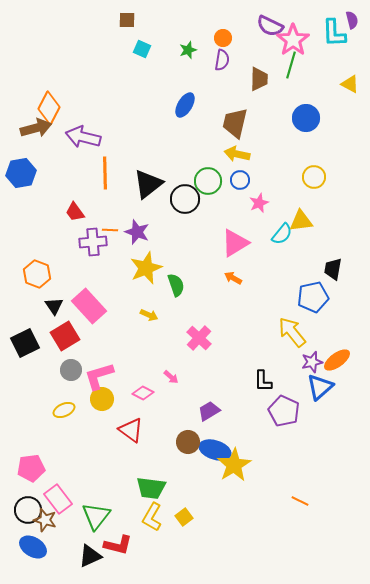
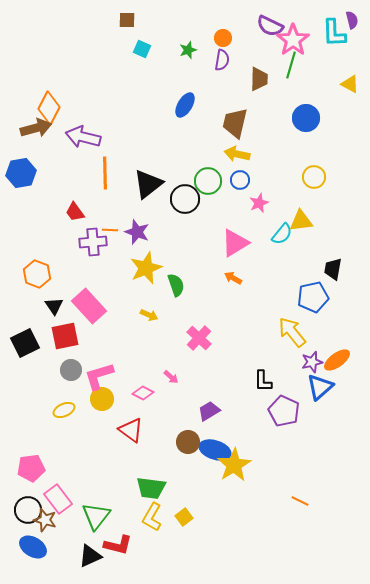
red square at (65, 336): rotated 20 degrees clockwise
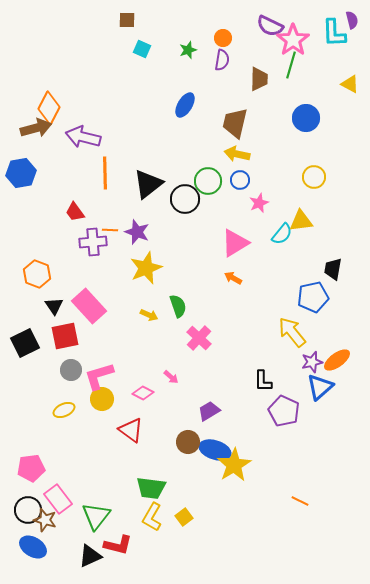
green semicircle at (176, 285): moved 2 px right, 21 px down
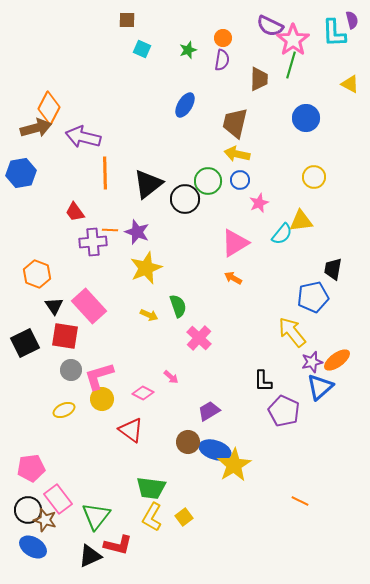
red square at (65, 336): rotated 20 degrees clockwise
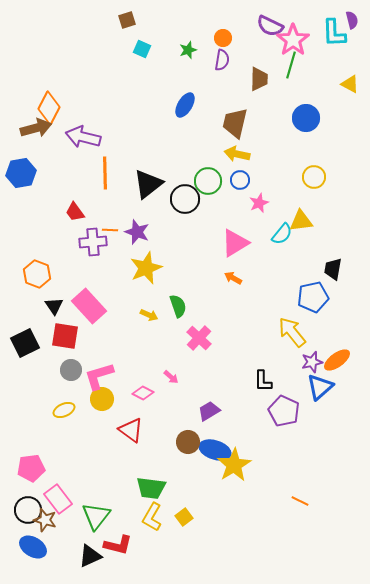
brown square at (127, 20): rotated 18 degrees counterclockwise
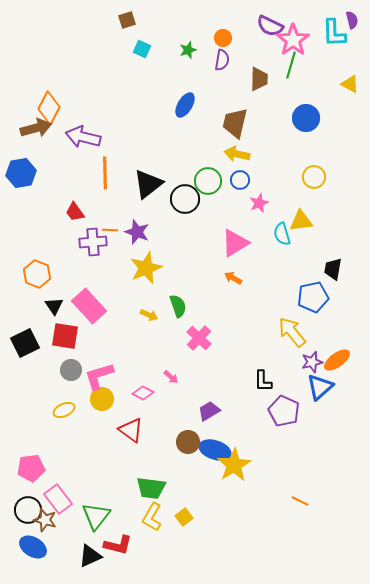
cyan semicircle at (282, 234): rotated 125 degrees clockwise
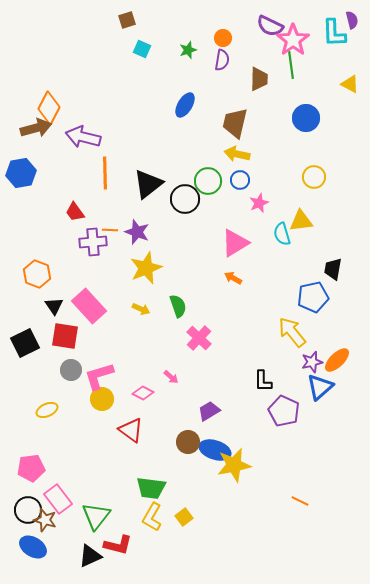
green line at (291, 65): rotated 24 degrees counterclockwise
yellow arrow at (149, 315): moved 8 px left, 6 px up
orange ellipse at (337, 360): rotated 8 degrees counterclockwise
yellow ellipse at (64, 410): moved 17 px left
yellow star at (234, 465): rotated 20 degrees clockwise
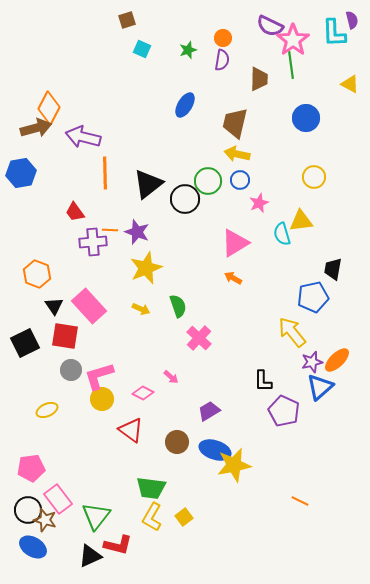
brown circle at (188, 442): moved 11 px left
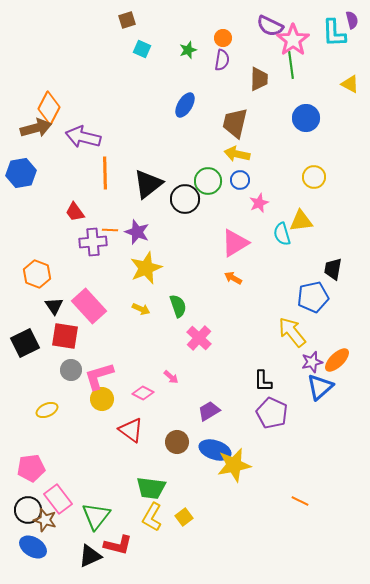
purple pentagon at (284, 411): moved 12 px left, 2 px down
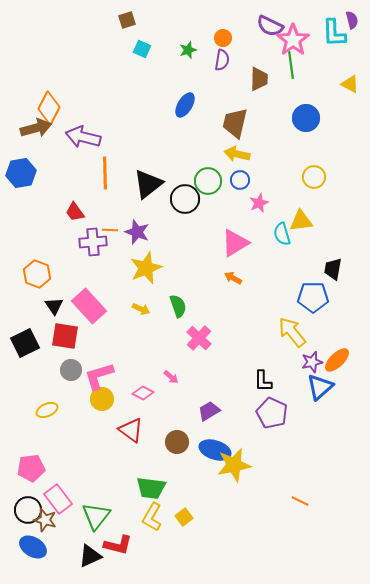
blue pentagon at (313, 297): rotated 12 degrees clockwise
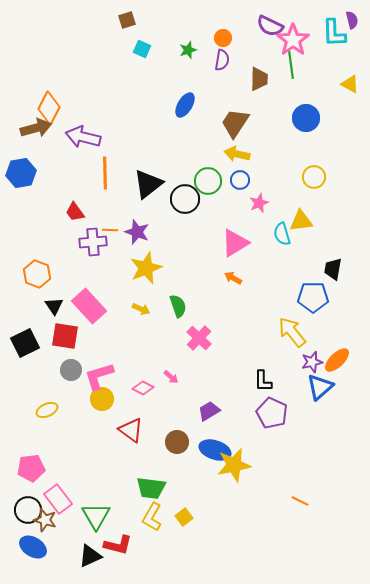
brown trapezoid at (235, 123): rotated 20 degrees clockwise
pink diamond at (143, 393): moved 5 px up
green triangle at (96, 516): rotated 8 degrees counterclockwise
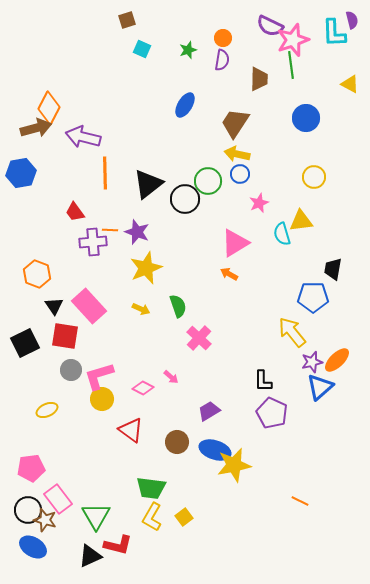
pink star at (293, 40): rotated 16 degrees clockwise
blue circle at (240, 180): moved 6 px up
orange arrow at (233, 278): moved 4 px left, 4 px up
